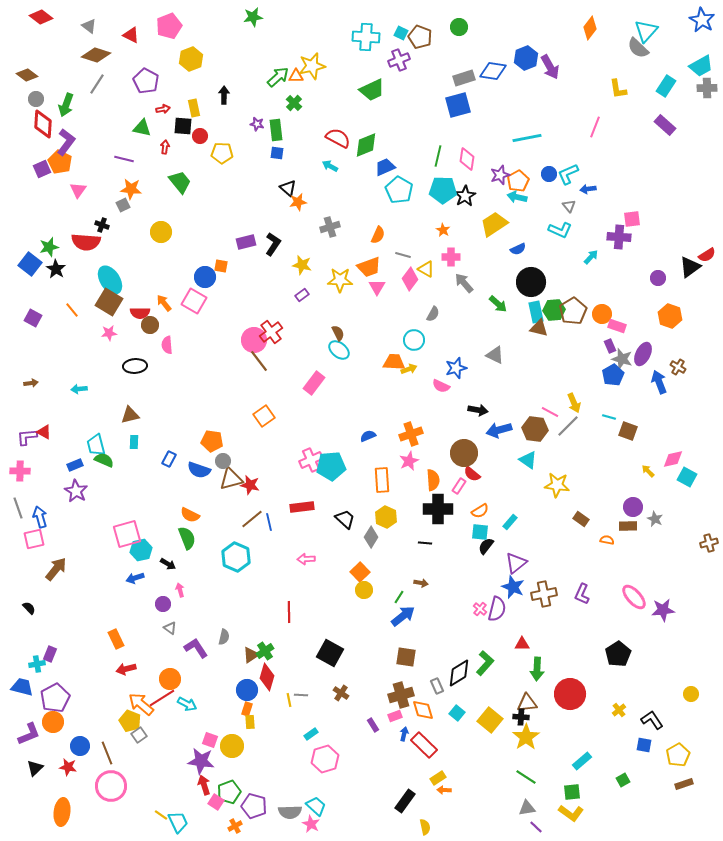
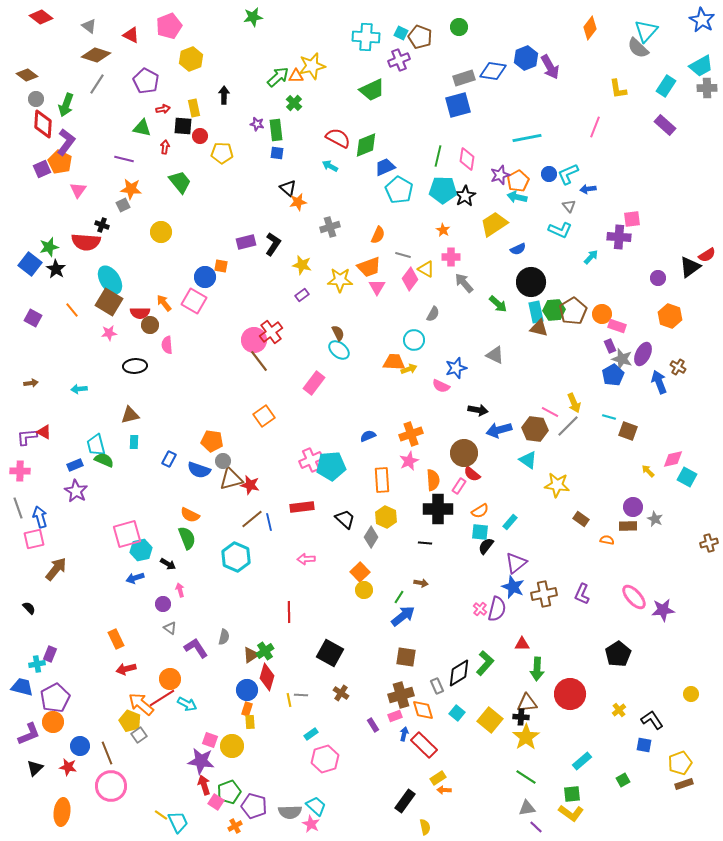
yellow pentagon at (678, 755): moved 2 px right, 8 px down; rotated 10 degrees clockwise
green square at (572, 792): moved 2 px down
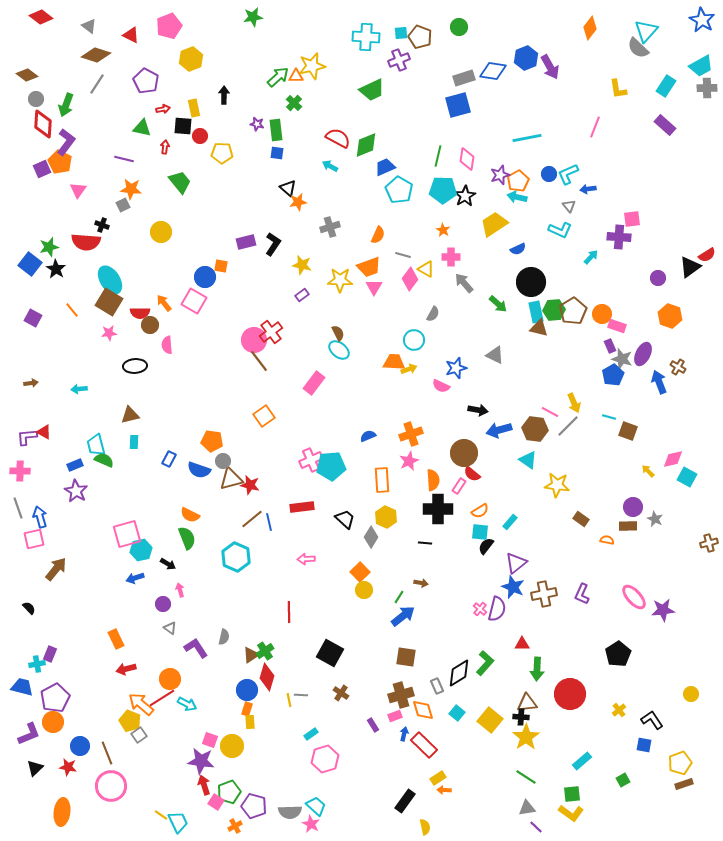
cyan square at (401, 33): rotated 32 degrees counterclockwise
pink triangle at (377, 287): moved 3 px left
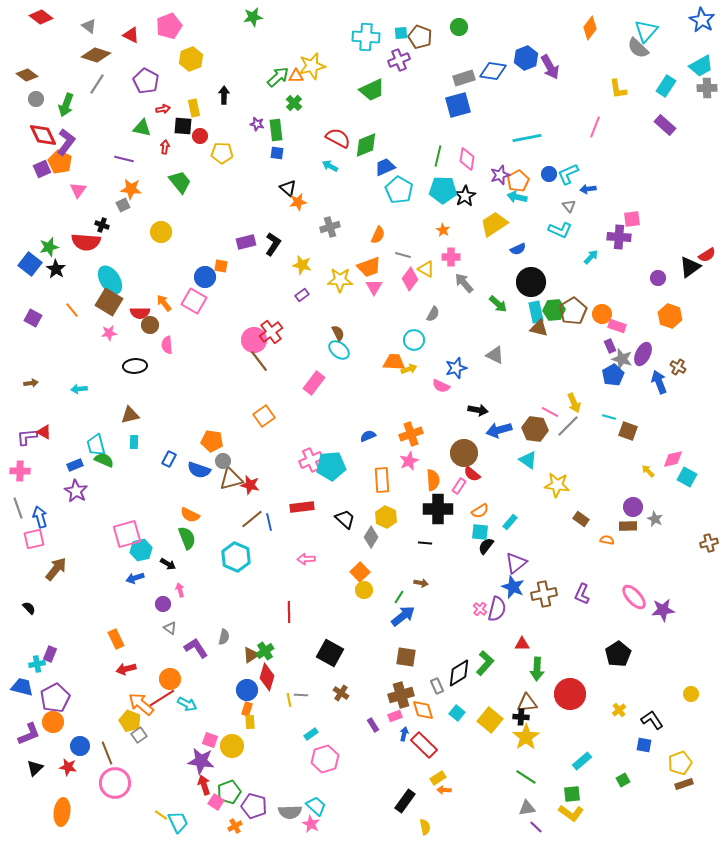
red diamond at (43, 124): moved 11 px down; rotated 28 degrees counterclockwise
pink circle at (111, 786): moved 4 px right, 3 px up
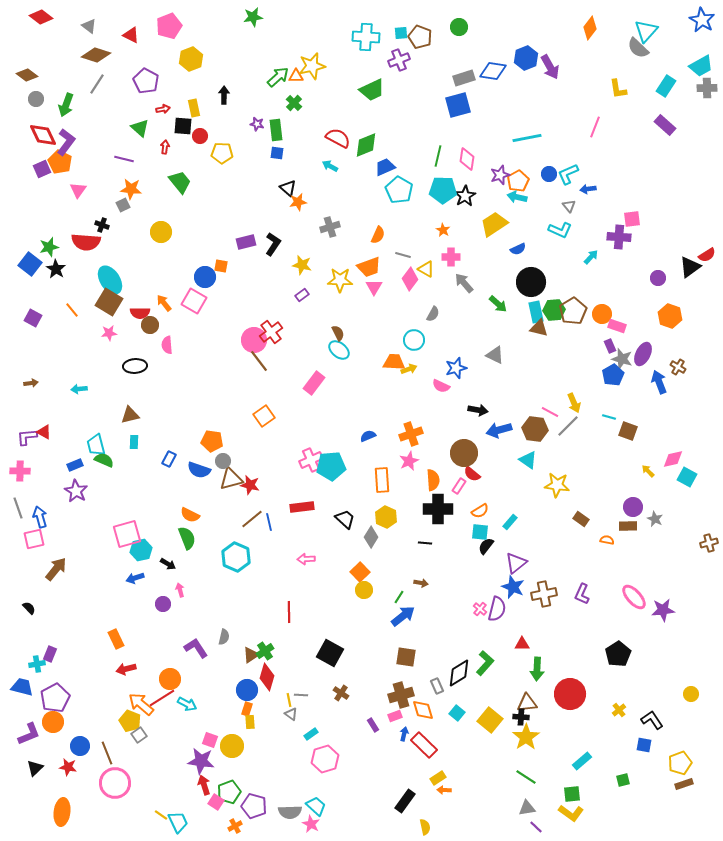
green triangle at (142, 128): moved 2 px left; rotated 30 degrees clockwise
gray triangle at (170, 628): moved 121 px right, 86 px down
green square at (623, 780): rotated 16 degrees clockwise
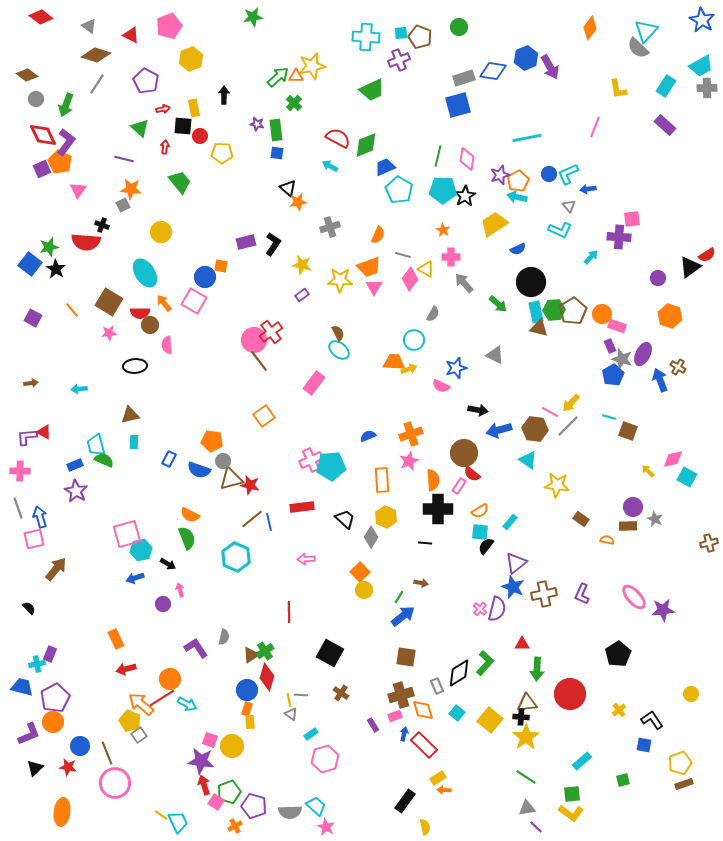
cyan ellipse at (110, 280): moved 35 px right, 7 px up
blue arrow at (659, 382): moved 1 px right, 2 px up
yellow arrow at (574, 403): moved 3 px left; rotated 66 degrees clockwise
pink star at (311, 824): moved 15 px right, 3 px down
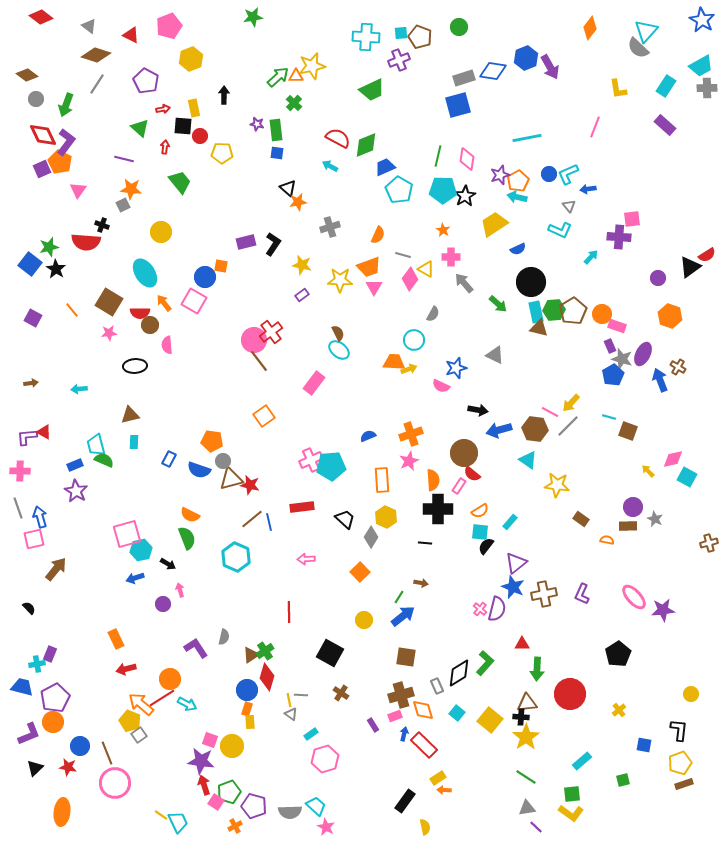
yellow circle at (364, 590): moved 30 px down
black L-shape at (652, 720): moved 27 px right, 10 px down; rotated 40 degrees clockwise
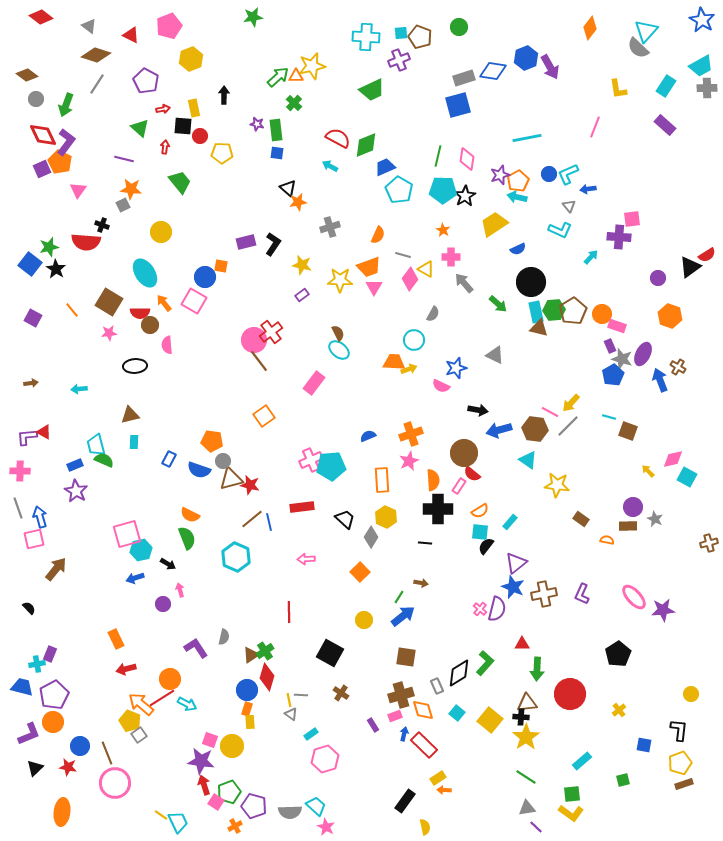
purple pentagon at (55, 698): moved 1 px left, 3 px up
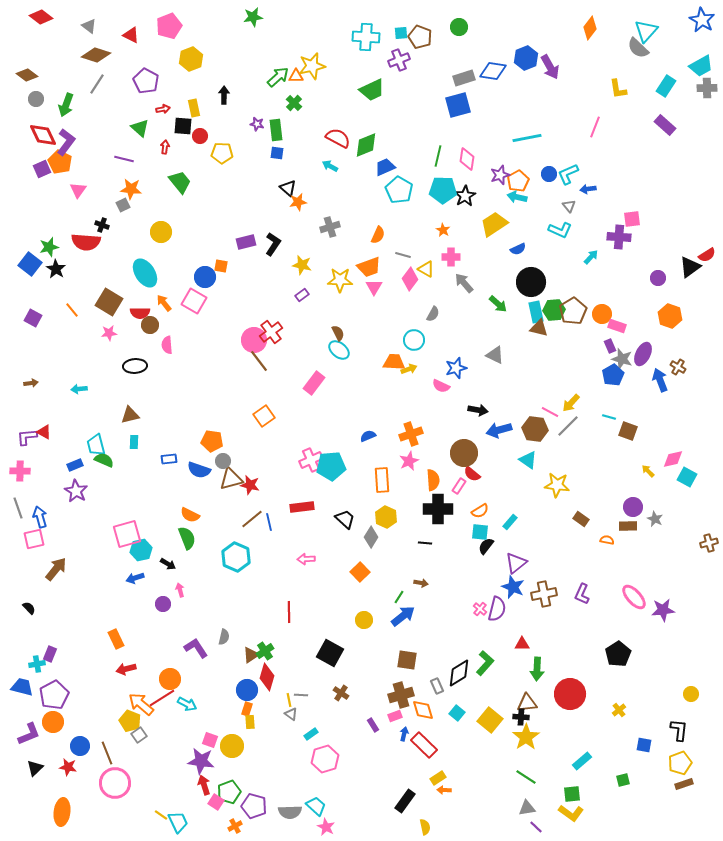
blue rectangle at (169, 459): rotated 56 degrees clockwise
brown square at (406, 657): moved 1 px right, 3 px down
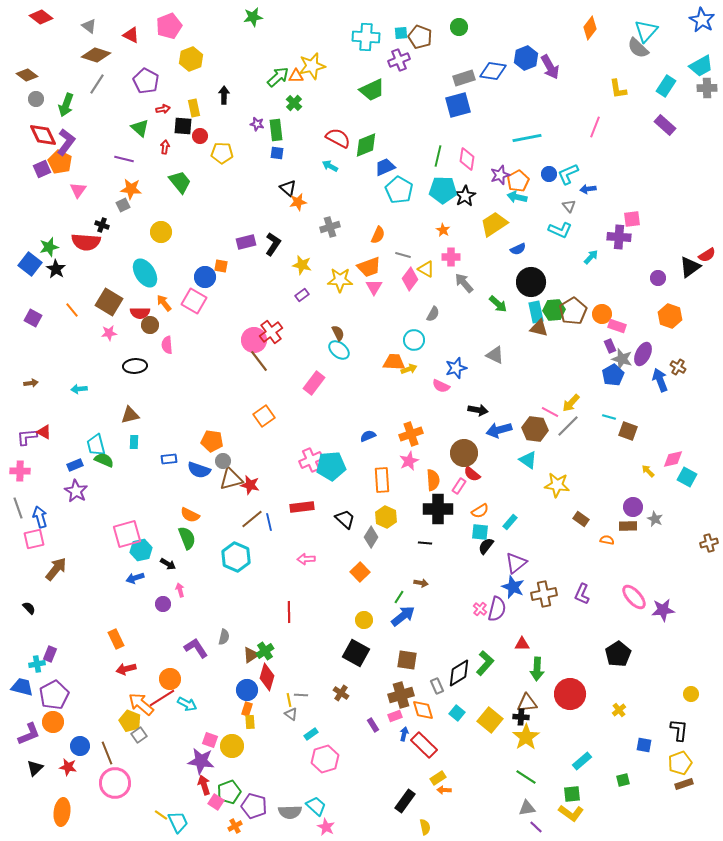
black square at (330, 653): moved 26 px right
